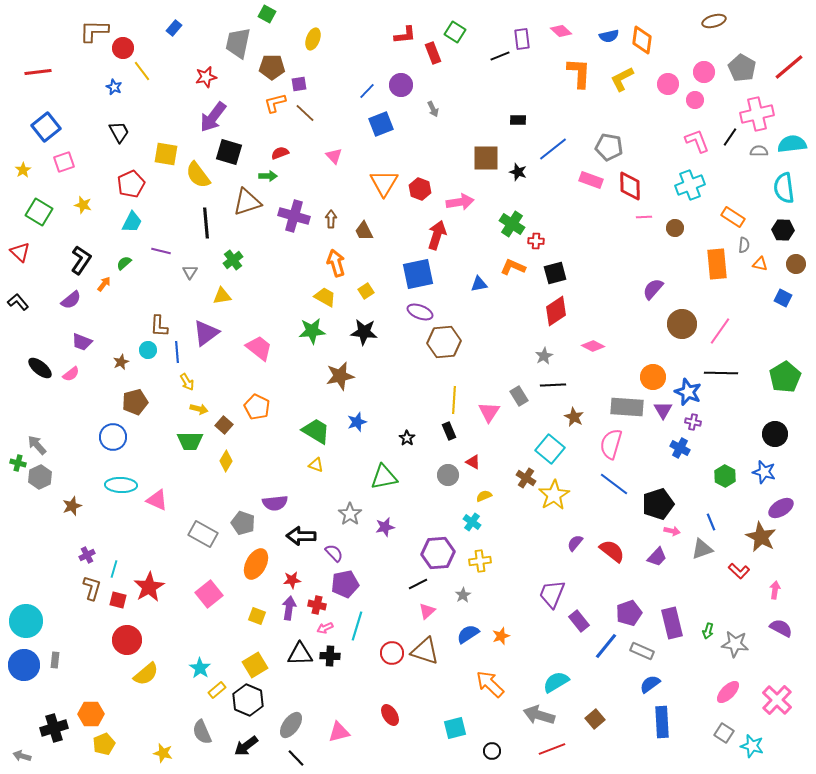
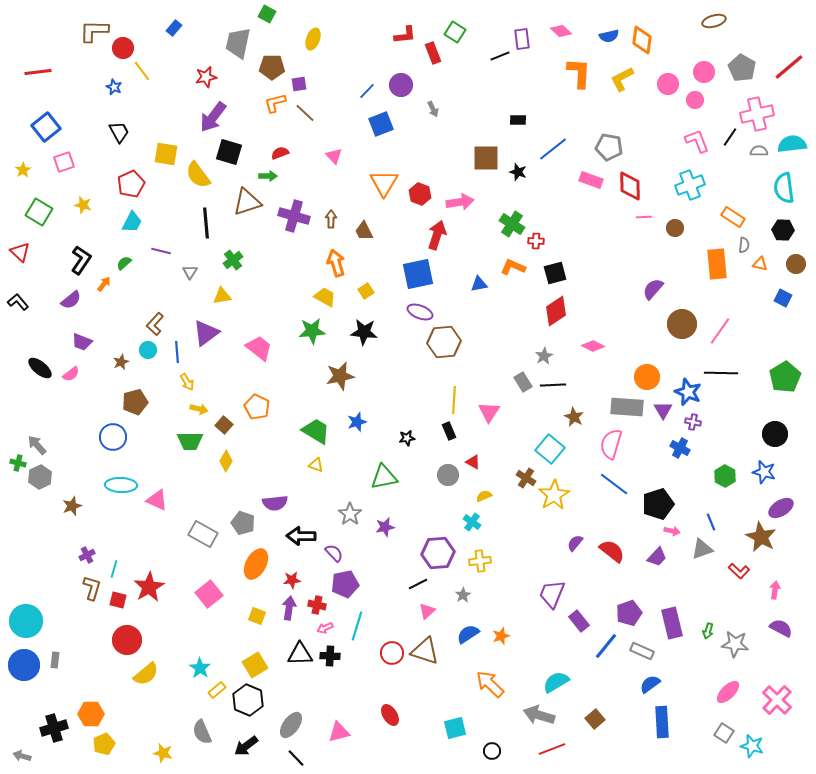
red hexagon at (420, 189): moved 5 px down
brown L-shape at (159, 326): moved 4 px left, 2 px up; rotated 40 degrees clockwise
orange circle at (653, 377): moved 6 px left
gray rectangle at (519, 396): moved 4 px right, 14 px up
black star at (407, 438): rotated 28 degrees clockwise
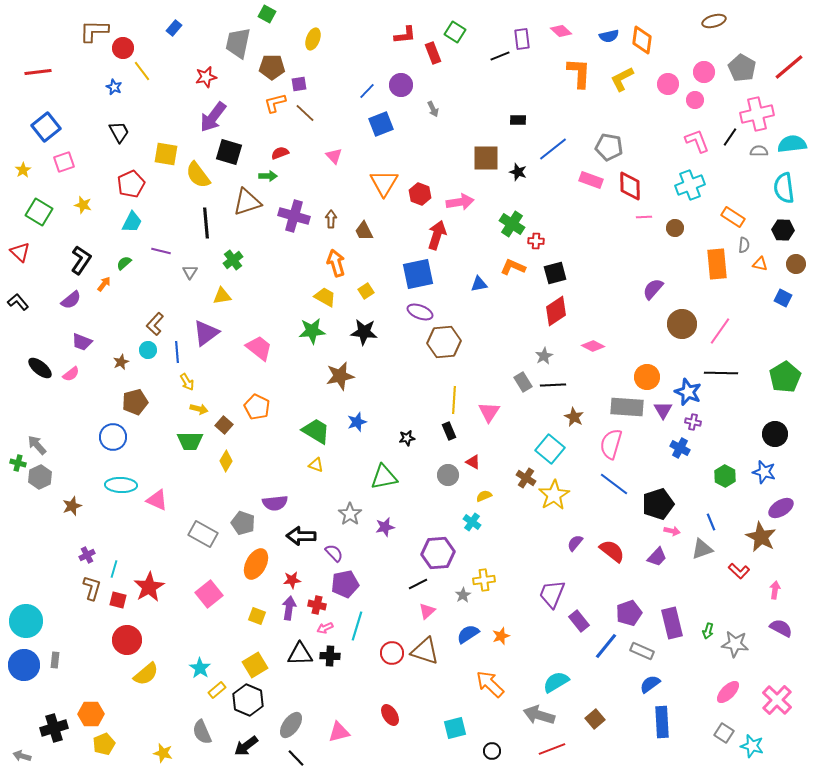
yellow cross at (480, 561): moved 4 px right, 19 px down
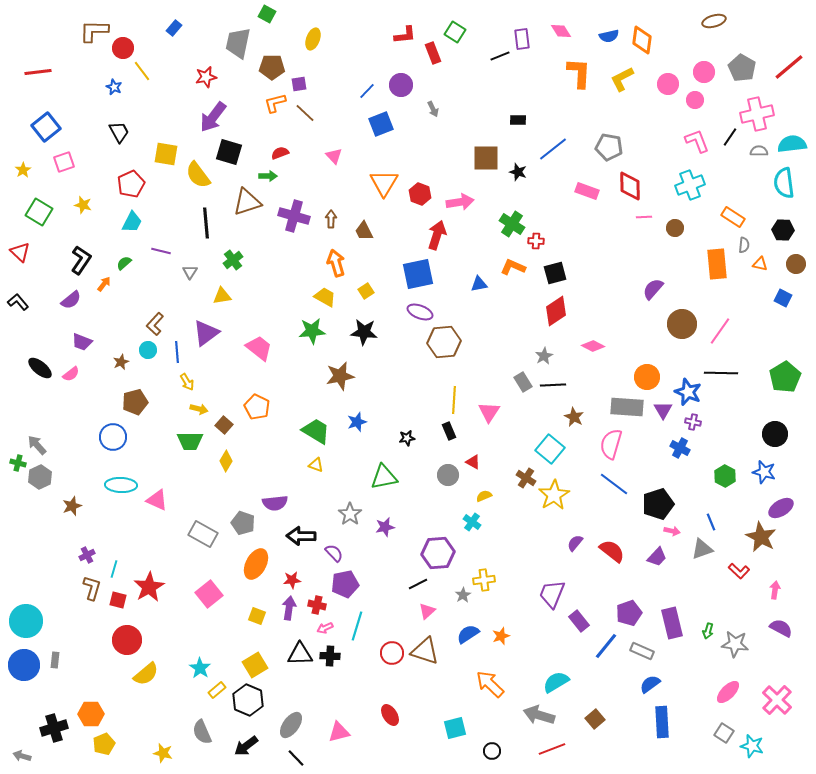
pink diamond at (561, 31): rotated 15 degrees clockwise
pink rectangle at (591, 180): moved 4 px left, 11 px down
cyan semicircle at (784, 188): moved 5 px up
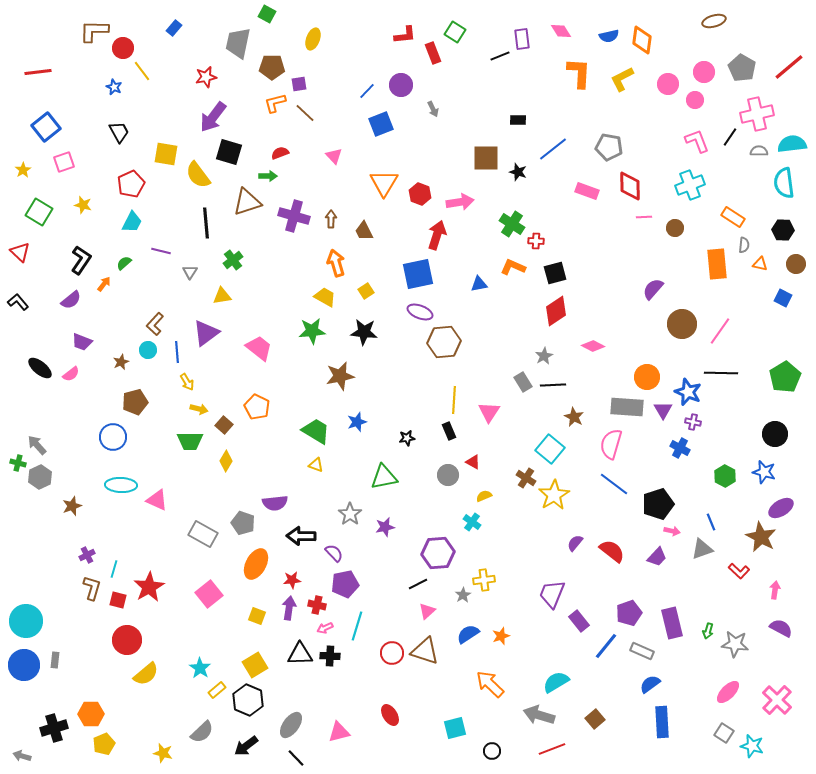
gray semicircle at (202, 732): rotated 110 degrees counterclockwise
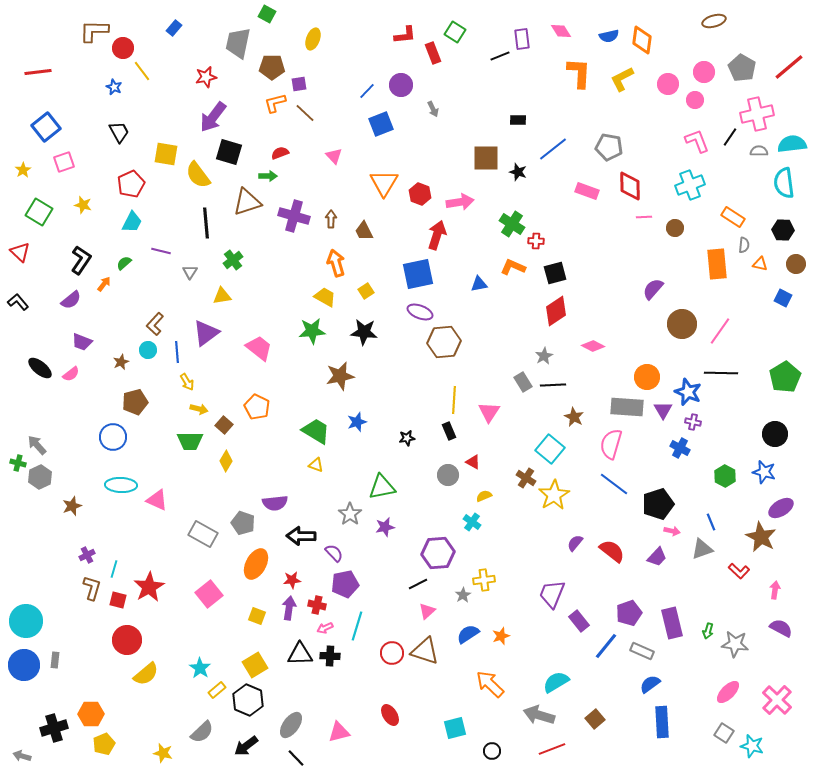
green triangle at (384, 477): moved 2 px left, 10 px down
